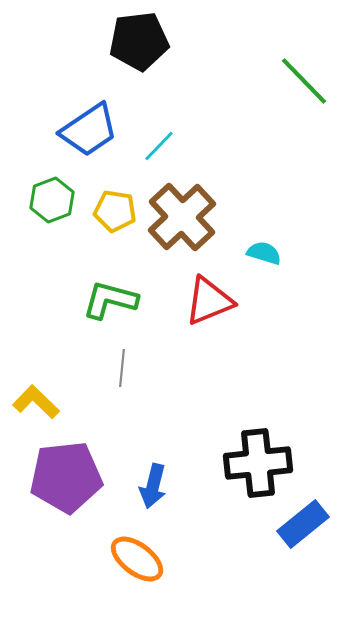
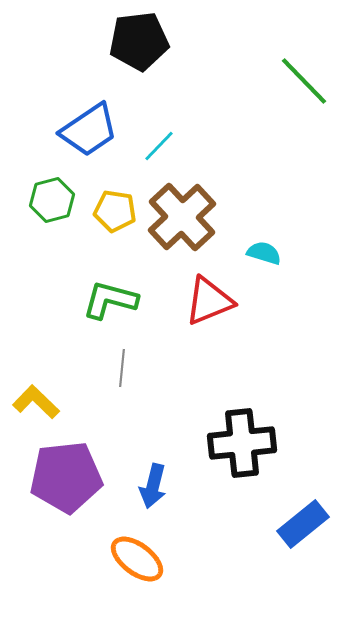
green hexagon: rotated 6 degrees clockwise
black cross: moved 16 px left, 20 px up
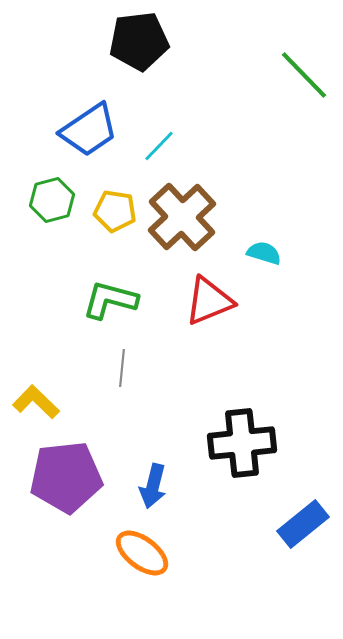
green line: moved 6 px up
orange ellipse: moved 5 px right, 6 px up
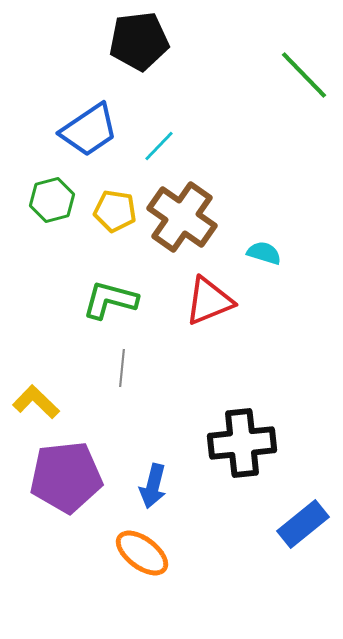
brown cross: rotated 12 degrees counterclockwise
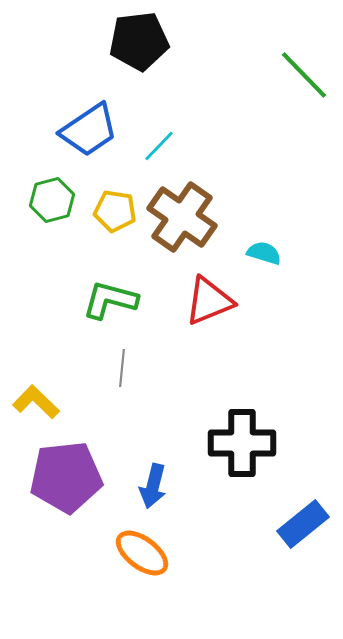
black cross: rotated 6 degrees clockwise
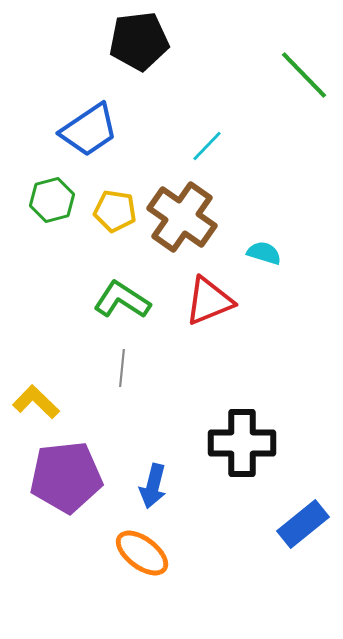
cyan line: moved 48 px right
green L-shape: moved 12 px right; rotated 18 degrees clockwise
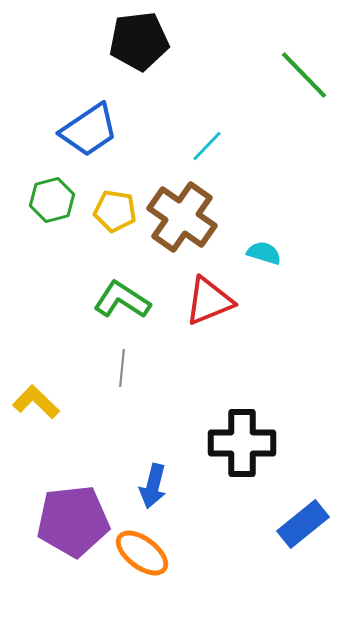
purple pentagon: moved 7 px right, 44 px down
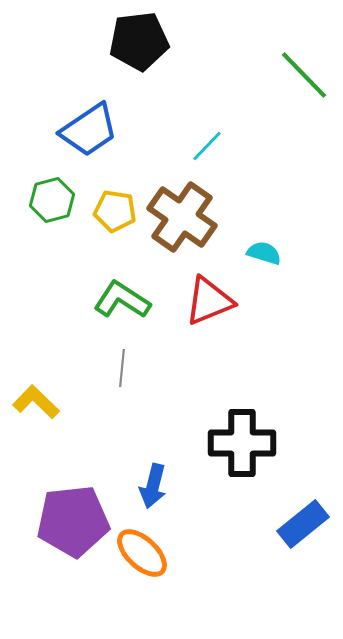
orange ellipse: rotated 6 degrees clockwise
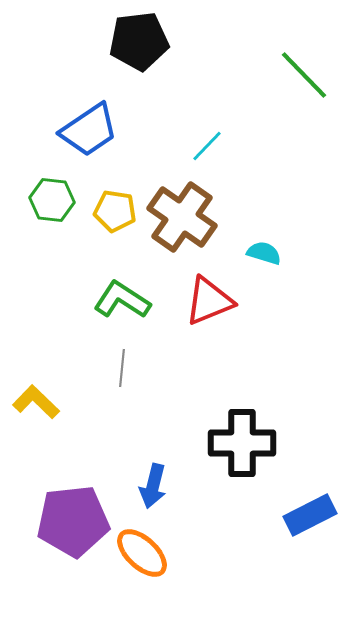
green hexagon: rotated 21 degrees clockwise
blue rectangle: moved 7 px right, 9 px up; rotated 12 degrees clockwise
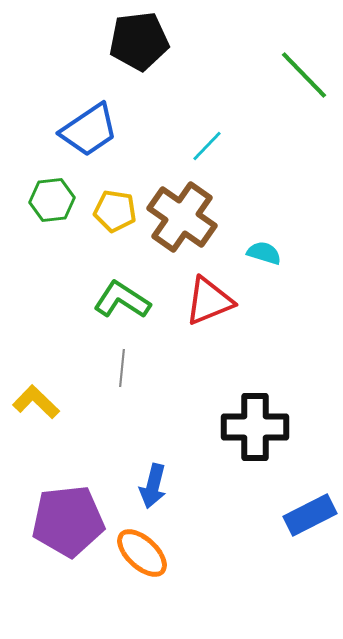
green hexagon: rotated 12 degrees counterclockwise
black cross: moved 13 px right, 16 px up
purple pentagon: moved 5 px left
